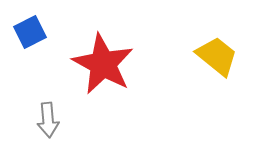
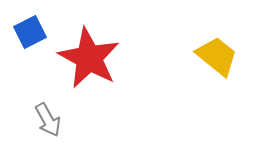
red star: moved 14 px left, 6 px up
gray arrow: rotated 24 degrees counterclockwise
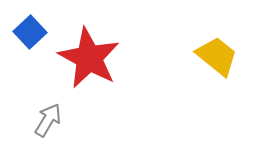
blue square: rotated 16 degrees counterclockwise
gray arrow: rotated 120 degrees counterclockwise
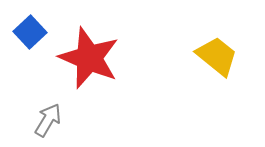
red star: rotated 6 degrees counterclockwise
